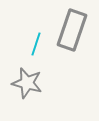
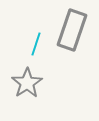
gray star: rotated 24 degrees clockwise
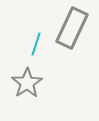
gray rectangle: moved 2 px up; rotated 6 degrees clockwise
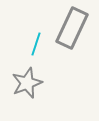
gray star: rotated 12 degrees clockwise
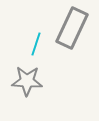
gray star: moved 2 px up; rotated 24 degrees clockwise
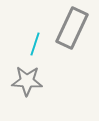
cyan line: moved 1 px left
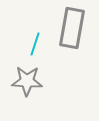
gray rectangle: rotated 15 degrees counterclockwise
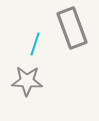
gray rectangle: rotated 30 degrees counterclockwise
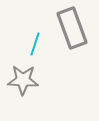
gray star: moved 4 px left, 1 px up
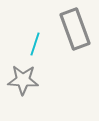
gray rectangle: moved 3 px right, 1 px down
